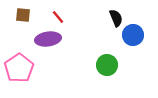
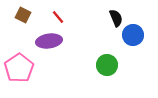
brown square: rotated 21 degrees clockwise
purple ellipse: moved 1 px right, 2 px down
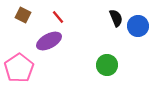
blue circle: moved 5 px right, 9 px up
purple ellipse: rotated 20 degrees counterclockwise
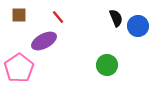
brown square: moved 4 px left; rotated 28 degrees counterclockwise
purple ellipse: moved 5 px left
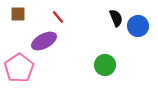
brown square: moved 1 px left, 1 px up
green circle: moved 2 px left
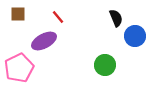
blue circle: moved 3 px left, 10 px down
pink pentagon: rotated 8 degrees clockwise
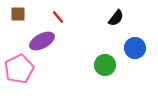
black semicircle: rotated 60 degrees clockwise
blue circle: moved 12 px down
purple ellipse: moved 2 px left
pink pentagon: moved 1 px down
